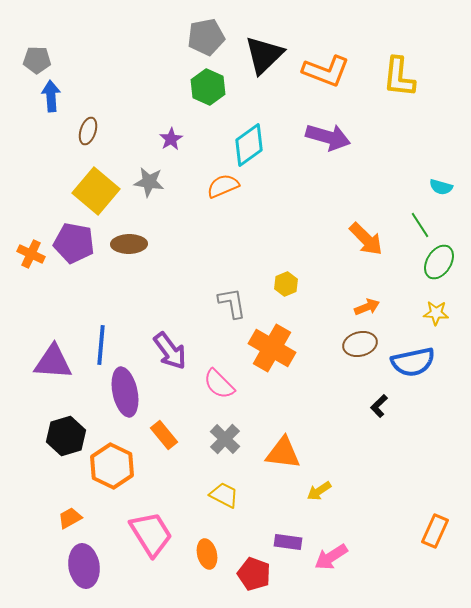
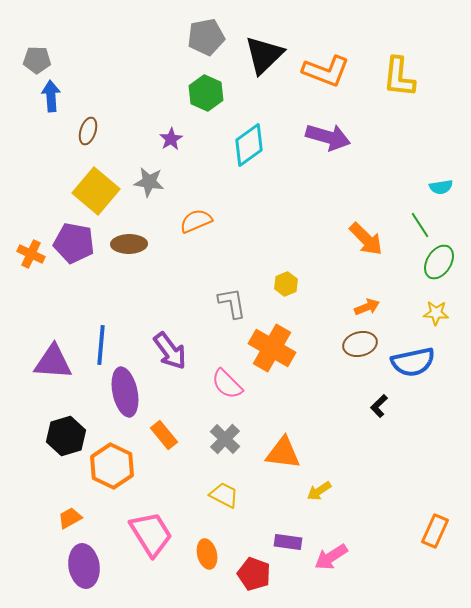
green hexagon at (208, 87): moved 2 px left, 6 px down
orange semicircle at (223, 186): moved 27 px left, 35 px down
cyan semicircle at (441, 187): rotated 25 degrees counterclockwise
pink semicircle at (219, 384): moved 8 px right
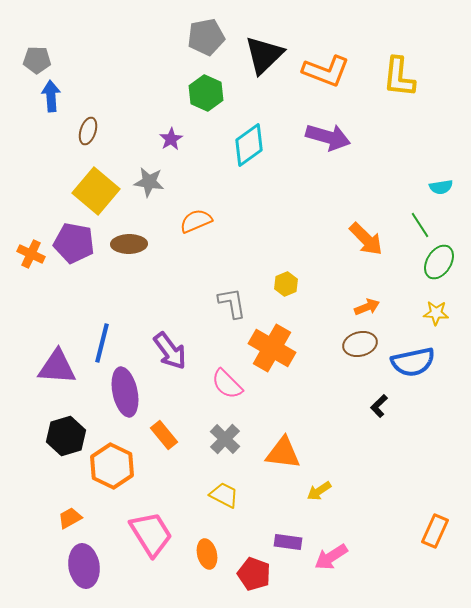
blue line at (101, 345): moved 1 px right, 2 px up; rotated 9 degrees clockwise
purple triangle at (53, 362): moved 4 px right, 5 px down
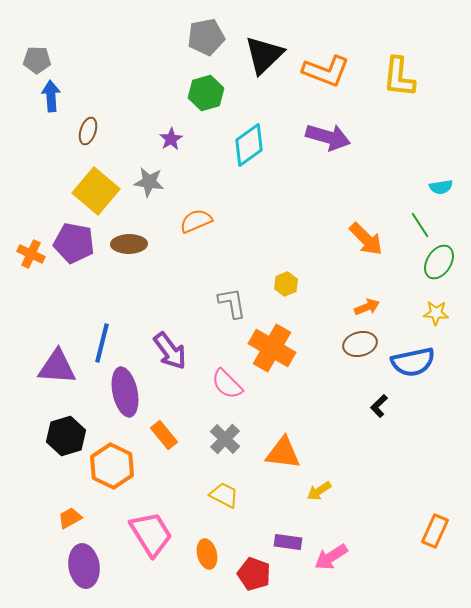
green hexagon at (206, 93): rotated 20 degrees clockwise
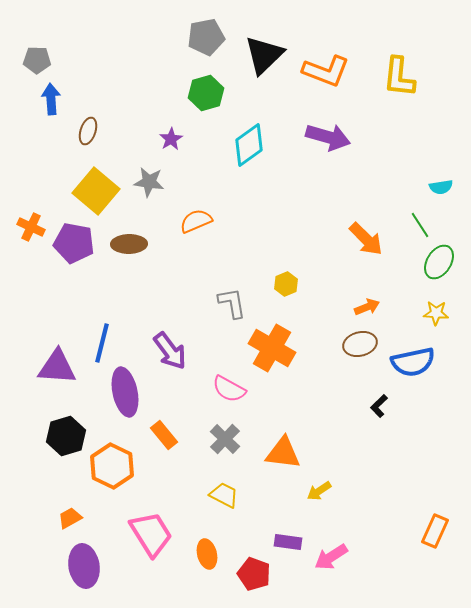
blue arrow at (51, 96): moved 3 px down
orange cross at (31, 254): moved 27 px up
pink semicircle at (227, 384): moved 2 px right, 5 px down; rotated 16 degrees counterclockwise
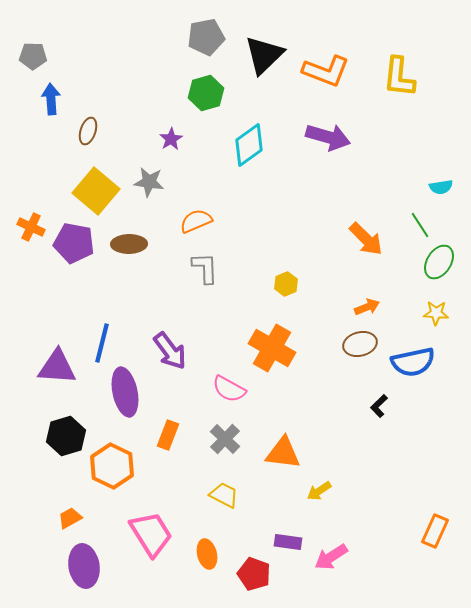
gray pentagon at (37, 60): moved 4 px left, 4 px up
gray L-shape at (232, 303): moved 27 px left, 35 px up; rotated 8 degrees clockwise
orange rectangle at (164, 435): moved 4 px right; rotated 60 degrees clockwise
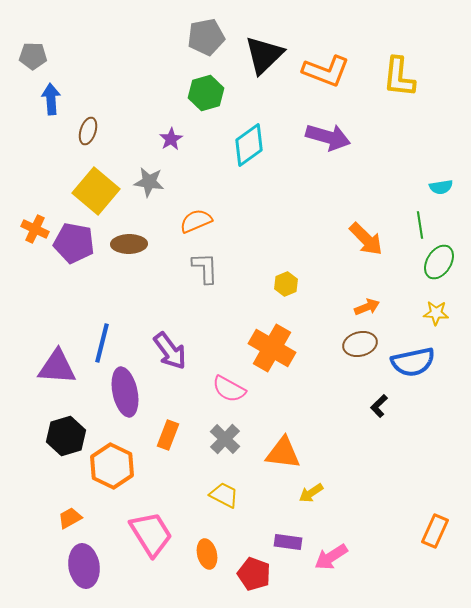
green line at (420, 225): rotated 24 degrees clockwise
orange cross at (31, 227): moved 4 px right, 2 px down
yellow arrow at (319, 491): moved 8 px left, 2 px down
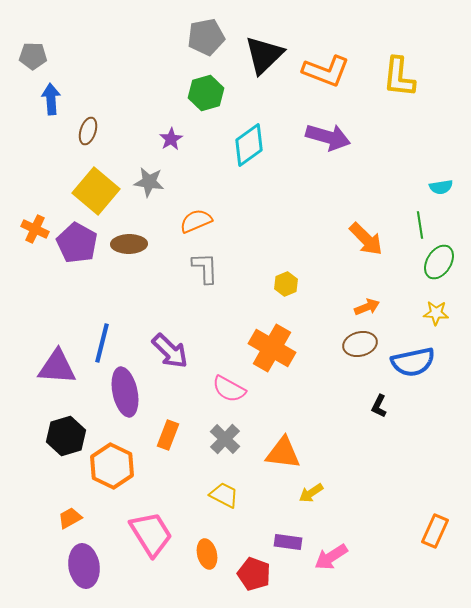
purple pentagon at (74, 243): moved 3 px right; rotated 18 degrees clockwise
purple arrow at (170, 351): rotated 9 degrees counterclockwise
black L-shape at (379, 406): rotated 20 degrees counterclockwise
